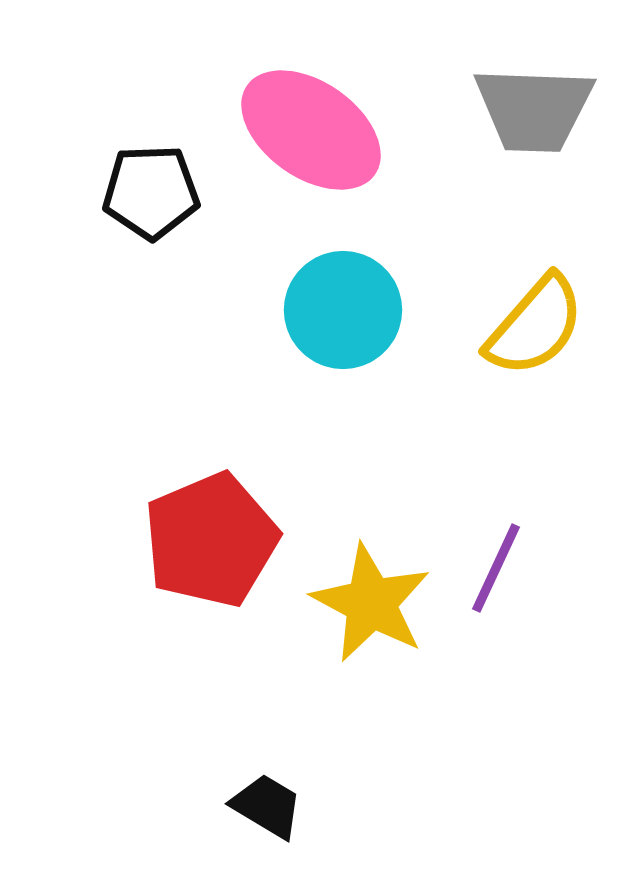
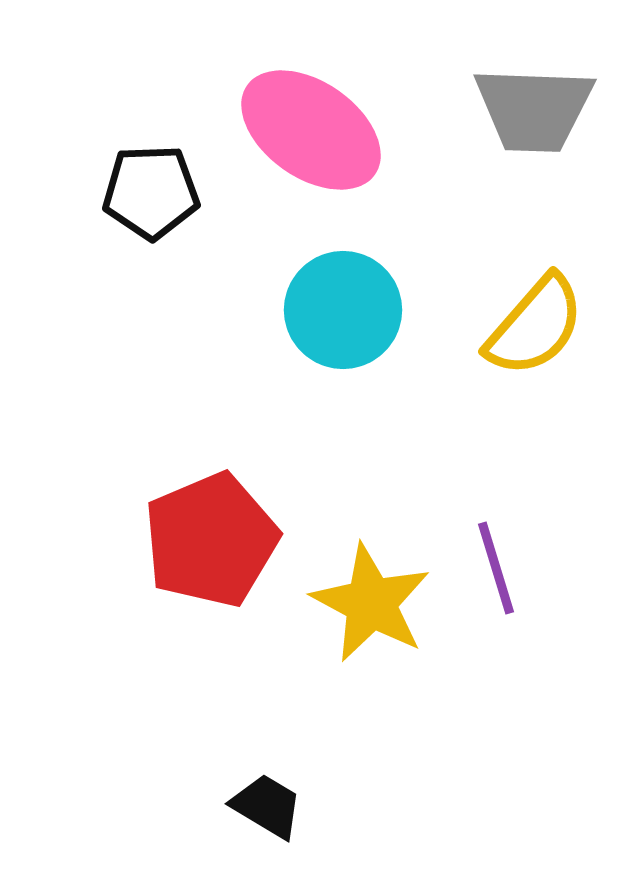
purple line: rotated 42 degrees counterclockwise
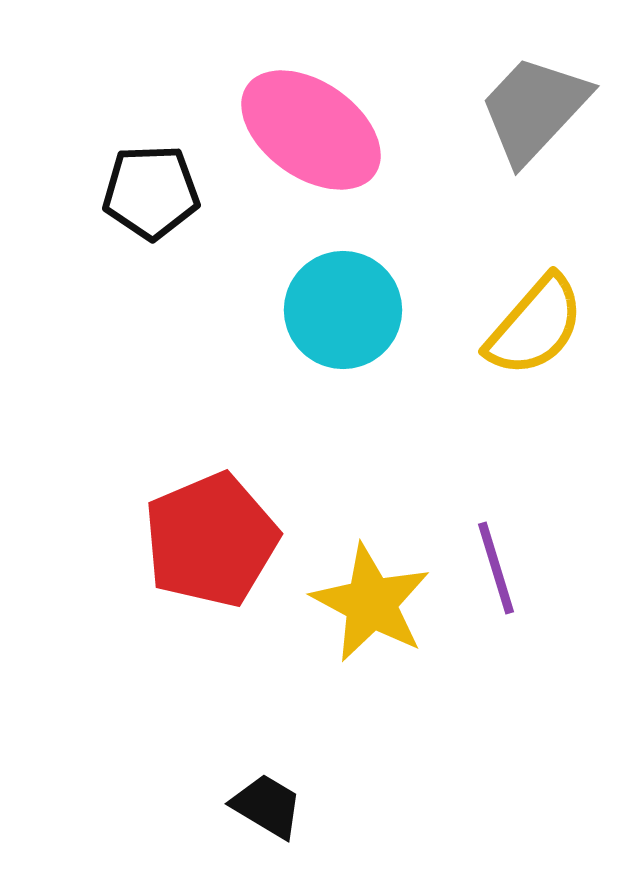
gray trapezoid: rotated 131 degrees clockwise
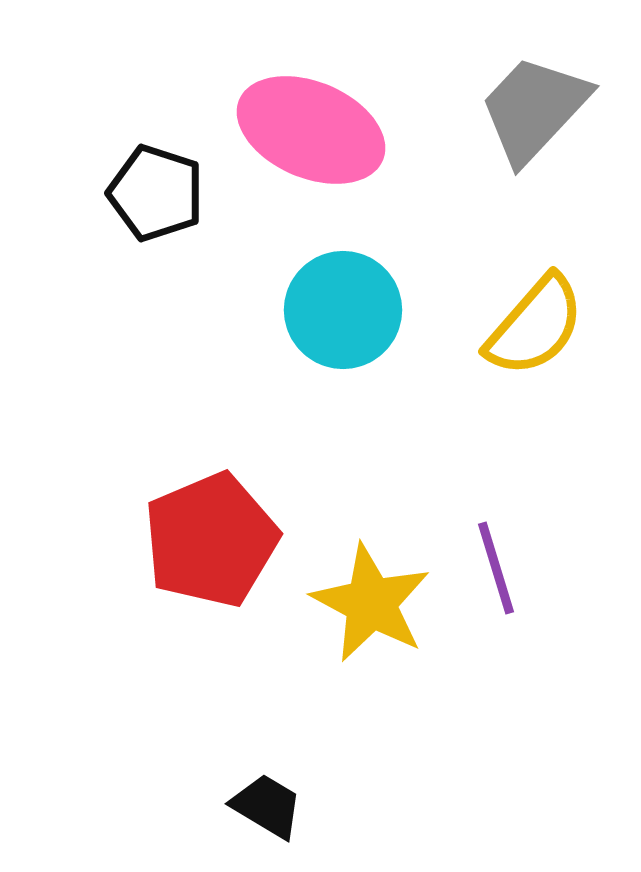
pink ellipse: rotated 12 degrees counterclockwise
black pentagon: moved 5 px right, 1 px down; rotated 20 degrees clockwise
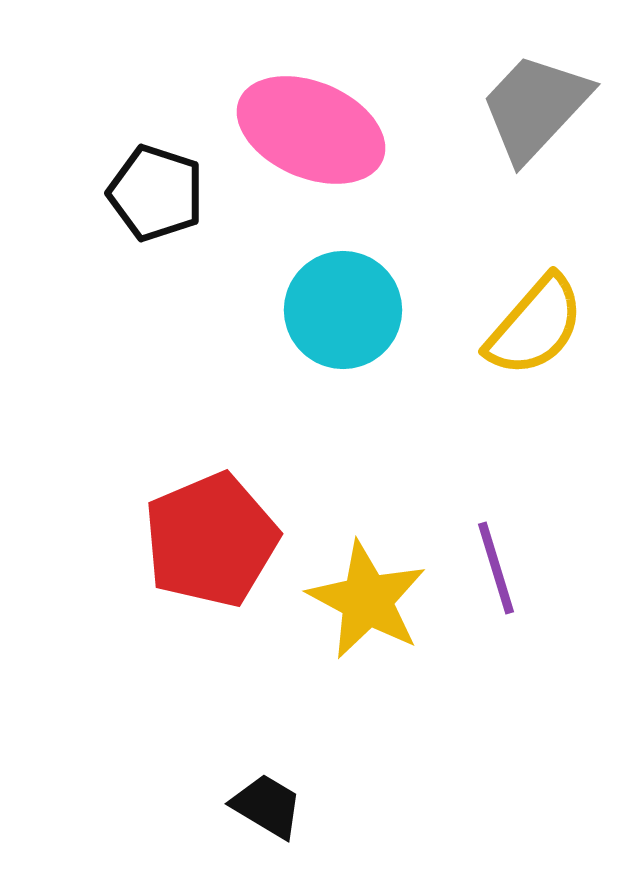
gray trapezoid: moved 1 px right, 2 px up
yellow star: moved 4 px left, 3 px up
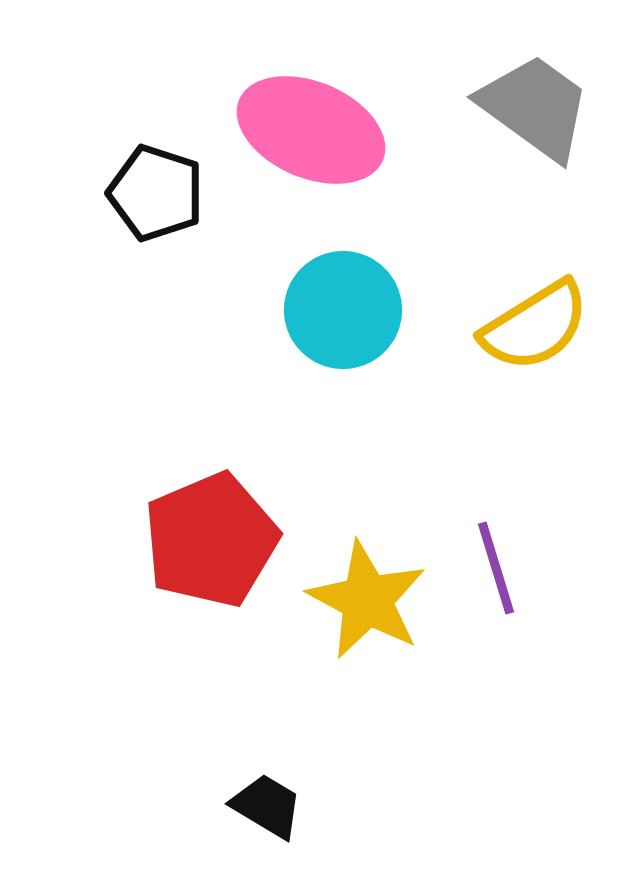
gray trapezoid: rotated 83 degrees clockwise
yellow semicircle: rotated 17 degrees clockwise
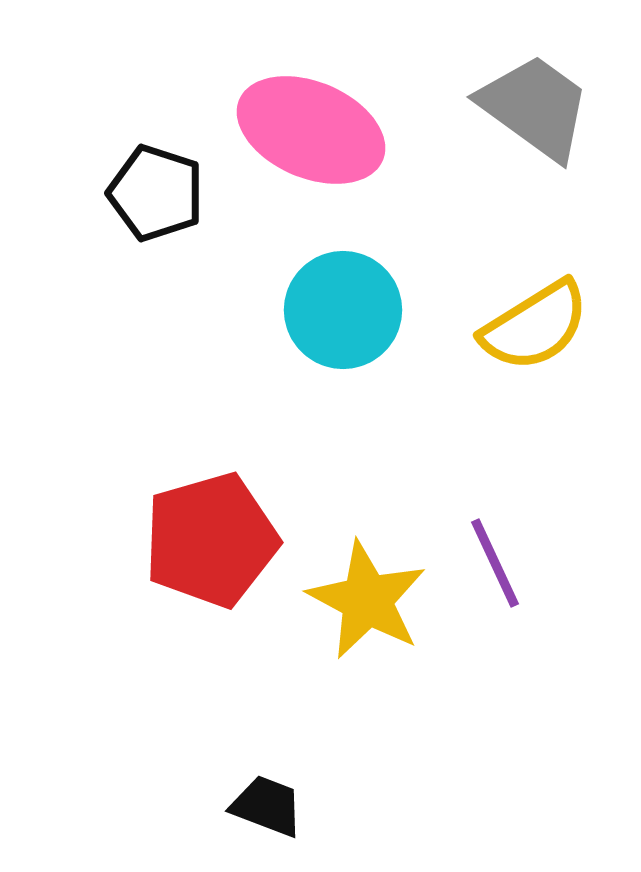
red pentagon: rotated 7 degrees clockwise
purple line: moved 1 px left, 5 px up; rotated 8 degrees counterclockwise
black trapezoid: rotated 10 degrees counterclockwise
